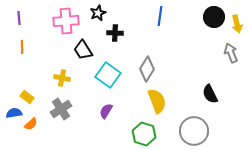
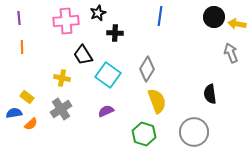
yellow arrow: rotated 114 degrees clockwise
black trapezoid: moved 5 px down
black semicircle: rotated 18 degrees clockwise
purple semicircle: rotated 35 degrees clockwise
gray circle: moved 1 px down
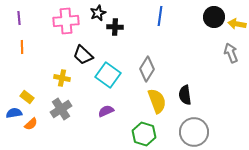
black cross: moved 6 px up
black trapezoid: rotated 15 degrees counterclockwise
black semicircle: moved 25 px left, 1 px down
